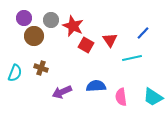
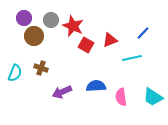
red triangle: rotated 42 degrees clockwise
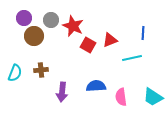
blue line: rotated 40 degrees counterclockwise
red square: moved 2 px right
brown cross: moved 2 px down; rotated 24 degrees counterclockwise
purple arrow: rotated 60 degrees counterclockwise
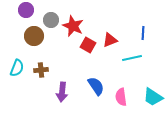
purple circle: moved 2 px right, 8 px up
cyan semicircle: moved 2 px right, 5 px up
blue semicircle: rotated 60 degrees clockwise
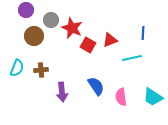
red star: moved 1 px left, 2 px down
purple arrow: rotated 12 degrees counterclockwise
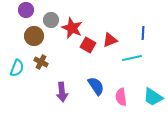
brown cross: moved 8 px up; rotated 32 degrees clockwise
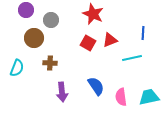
red star: moved 21 px right, 14 px up
brown circle: moved 2 px down
red square: moved 2 px up
brown cross: moved 9 px right, 1 px down; rotated 24 degrees counterclockwise
cyan trapezoid: moved 4 px left; rotated 135 degrees clockwise
